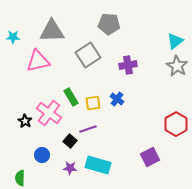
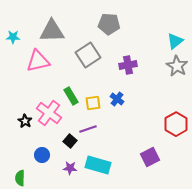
green rectangle: moved 1 px up
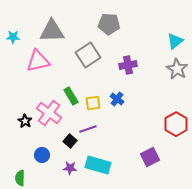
gray star: moved 3 px down
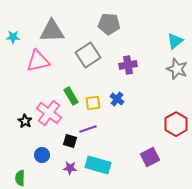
gray star: rotated 10 degrees counterclockwise
black square: rotated 24 degrees counterclockwise
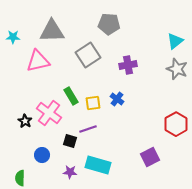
purple star: moved 4 px down
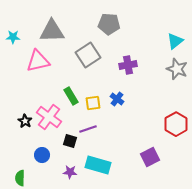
pink cross: moved 4 px down
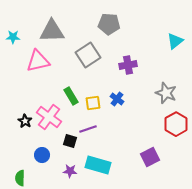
gray star: moved 11 px left, 24 px down
purple star: moved 1 px up
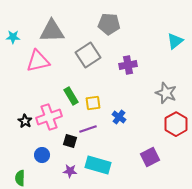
blue cross: moved 2 px right, 18 px down
pink cross: rotated 35 degrees clockwise
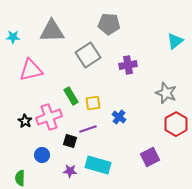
pink triangle: moved 7 px left, 9 px down
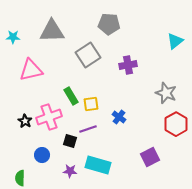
yellow square: moved 2 px left, 1 px down
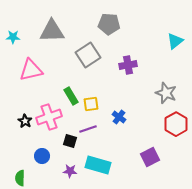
blue circle: moved 1 px down
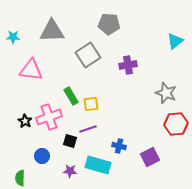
pink triangle: rotated 20 degrees clockwise
blue cross: moved 29 px down; rotated 24 degrees counterclockwise
red hexagon: rotated 25 degrees clockwise
